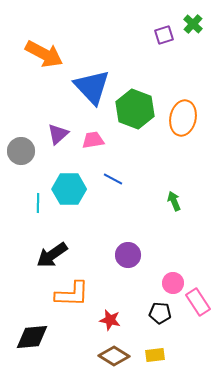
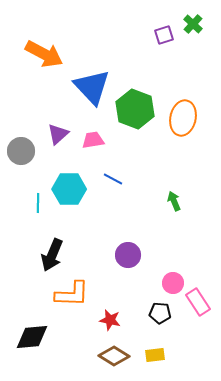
black arrow: rotated 32 degrees counterclockwise
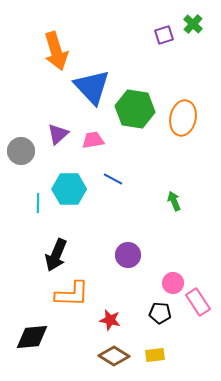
orange arrow: moved 12 px right, 3 px up; rotated 45 degrees clockwise
green hexagon: rotated 12 degrees counterclockwise
black arrow: moved 4 px right
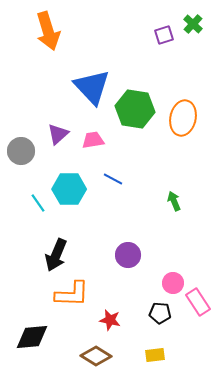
orange arrow: moved 8 px left, 20 px up
cyan line: rotated 36 degrees counterclockwise
brown diamond: moved 18 px left
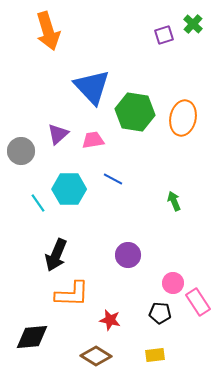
green hexagon: moved 3 px down
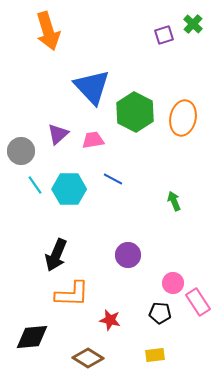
green hexagon: rotated 18 degrees clockwise
cyan line: moved 3 px left, 18 px up
brown diamond: moved 8 px left, 2 px down
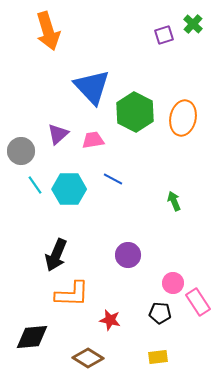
yellow rectangle: moved 3 px right, 2 px down
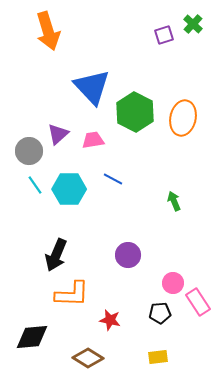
gray circle: moved 8 px right
black pentagon: rotated 10 degrees counterclockwise
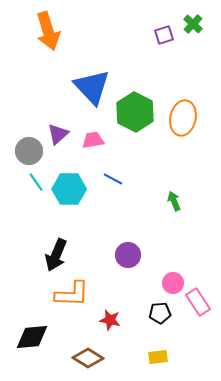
cyan line: moved 1 px right, 3 px up
